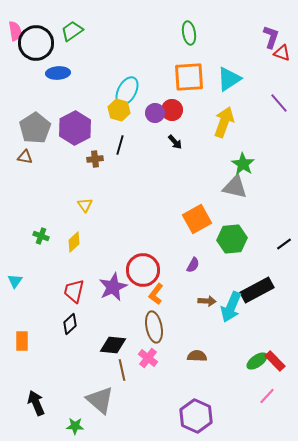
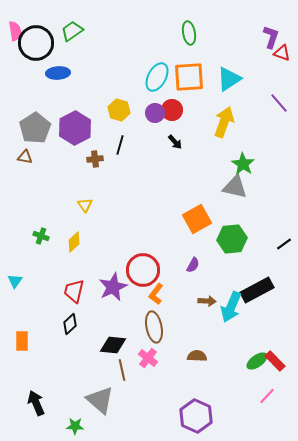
cyan ellipse at (127, 91): moved 30 px right, 14 px up
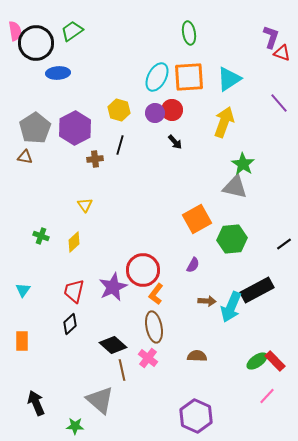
cyan triangle at (15, 281): moved 8 px right, 9 px down
black diamond at (113, 345): rotated 36 degrees clockwise
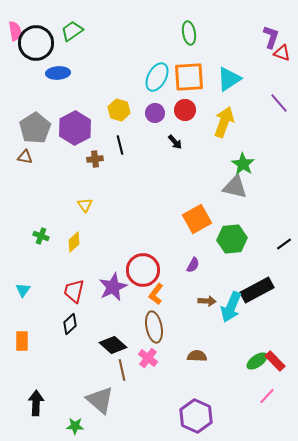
red circle at (172, 110): moved 13 px right
black line at (120, 145): rotated 30 degrees counterclockwise
black arrow at (36, 403): rotated 25 degrees clockwise
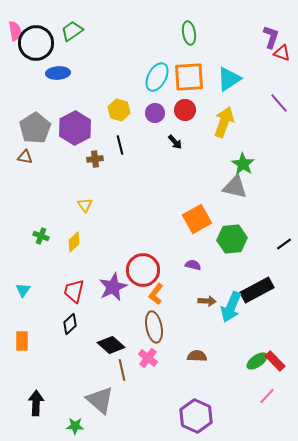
purple semicircle at (193, 265): rotated 105 degrees counterclockwise
black diamond at (113, 345): moved 2 px left
